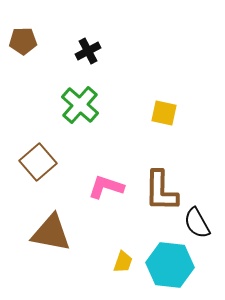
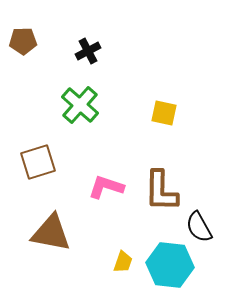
brown square: rotated 24 degrees clockwise
black semicircle: moved 2 px right, 4 px down
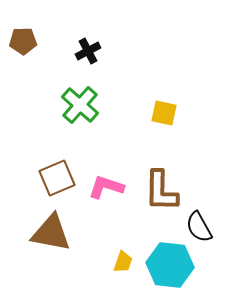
brown square: moved 19 px right, 16 px down; rotated 6 degrees counterclockwise
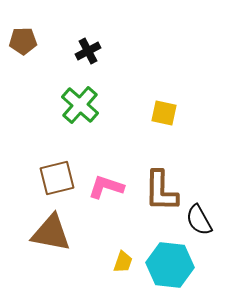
brown square: rotated 9 degrees clockwise
black semicircle: moved 7 px up
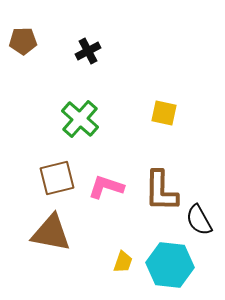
green cross: moved 14 px down
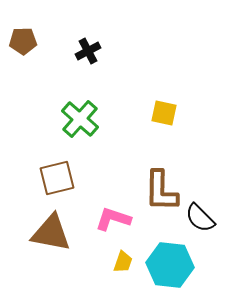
pink L-shape: moved 7 px right, 32 px down
black semicircle: moved 1 px right, 2 px up; rotated 16 degrees counterclockwise
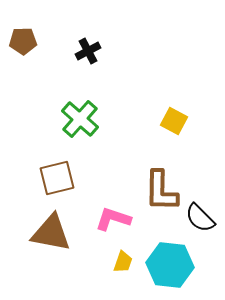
yellow square: moved 10 px right, 8 px down; rotated 16 degrees clockwise
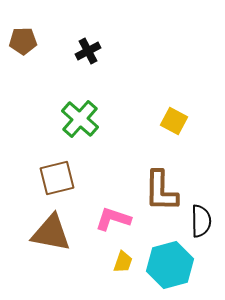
black semicircle: moved 1 px right, 3 px down; rotated 136 degrees counterclockwise
cyan hexagon: rotated 21 degrees counterclockwise
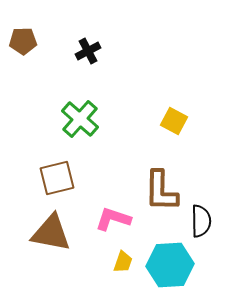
cyan hexagon: rotated 12 degrees clockwise
